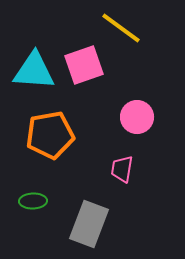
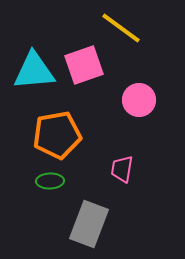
cyan triangle: rotated 9 degrees counterclockwise
pink circle: moved 2 px right, 17 px up
orange pentagon: moved 7 px right
green ellipse: moved 17 px right, 20 px up
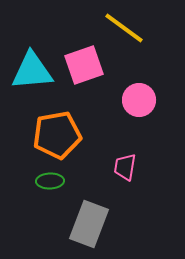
yellow line: moved 3 px right
cyan triangle: moved 2 px left
pink trapezoid: moved 3 px right, 2 px up
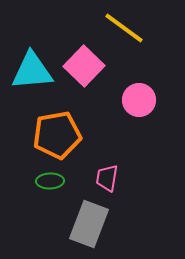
pink square: moved 1 px down; rotated 27 degrees counterclockwise
pink trapezoid: moved 18 px left, 11 px down
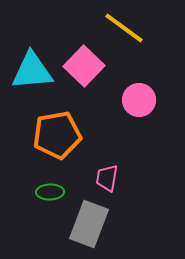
green ellipse: moved 11 px down
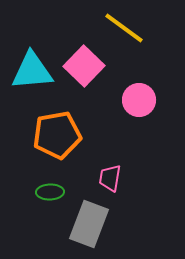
pink trapezoid: moved 3 px right
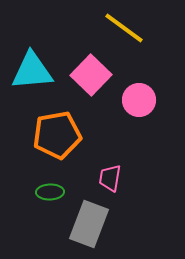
pink square: moved 7 px right, 9 px down
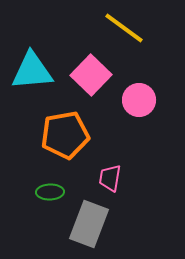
orange pentagon: moved 8 px right
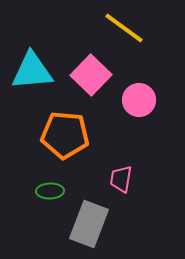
orange pentagon: rotated 15 degrees clockwise
pink trapezoid: moved 11 px right, 1 px down
green ellipse: moved 1 px up
